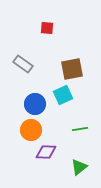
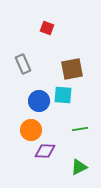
red square: rotated 16 degrees clockwise
gray rectangle: rotated 30 degrees clockwise
cyan square: rotated 30 degrees clockwise
blue circle: moved 4 px right, 3 px up
purple diamond: moved 1 px left, 1 px up
green triangle: rotated 12 degrees clockwise
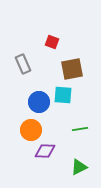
red square: moved 5 px right, 14 px down
blue circle: moved 1 px down
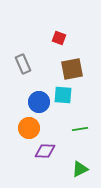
red square: moved 7 px right, 4 px up
orange circle: moved 2 px left, 2 px up
green triangle: moved 1 px right, 2 px down
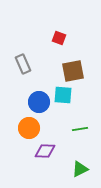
brown square: moved 1 px right, 2 px down
